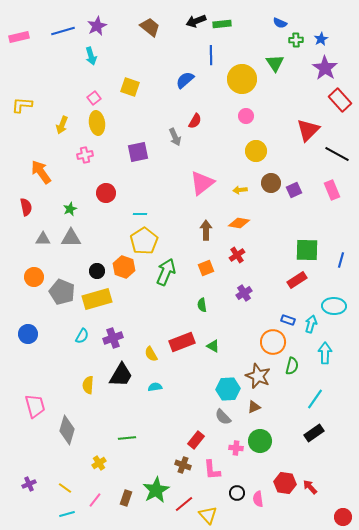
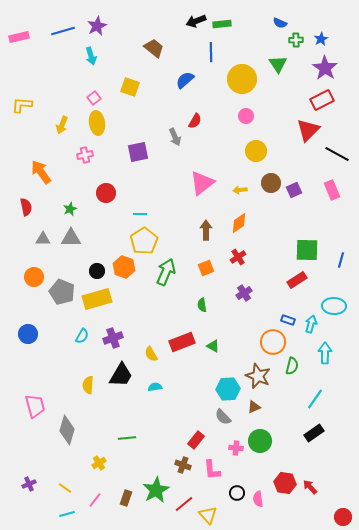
brown trapezoid at (150, 27): moved 4 px right, 21 px down
blue line at (211, 55): moved 3 px up
green triangle at (275, 63): moved 3 px right, 1 px down
red rectangle at (340, 100): moved 18 px left; rotated 75 degrees counterclockwise
orange diamond at (239, 223): rotated 45 degrees counterclockwise
red cross at (237, 255): moved 1 px right, 2 px down
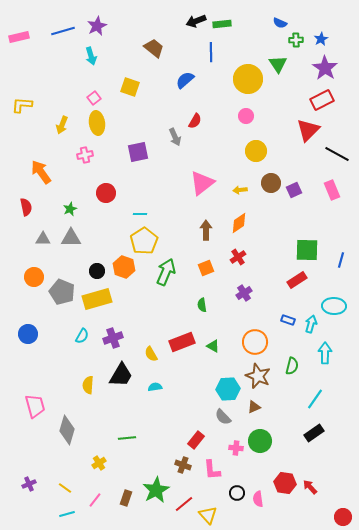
yellow circle at (242, 79): moved 6 px right
orange circle at (273, 342): moved 18 px left
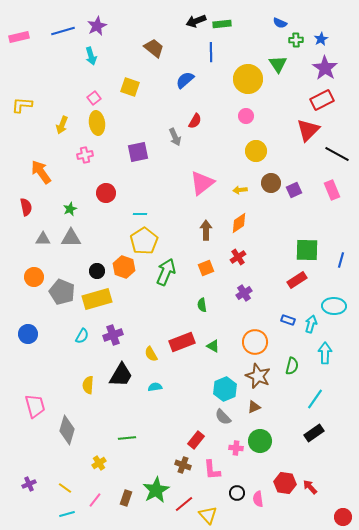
purple cross at (113, 338): moved 3 px up
cyan hexagon at (228, 389): moved 3 px left; rotated 20 degrees counterclockwise
